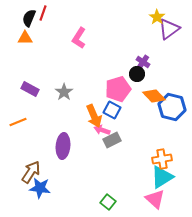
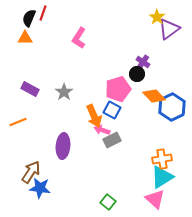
blue hexagon: rotated 20 degrees clockwise
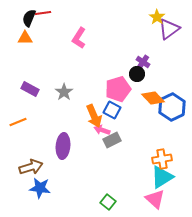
red line: rotated 63 degrees clockwise
orange diamond: moved 1 px left, 2 px down
brown arrow: moved 5 px up; rotated 40 degrees clockwise
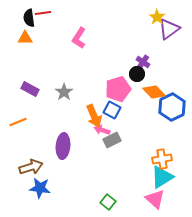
black semicircle: rotated 30 degrees counterclockwise
orange diamond: moved 1 px right, 6 px up
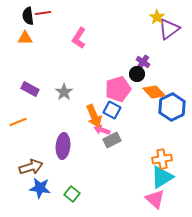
black semicircle: moved 1 px left, 2 px up
green square: moved 36 px left, 8 px up
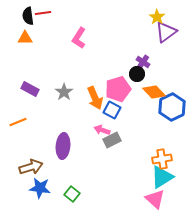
purple triangle: moved 3 px left, 3 px down
orange arrow: moved 1 px right, 18 px up
